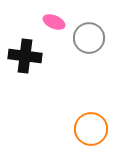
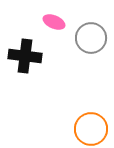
gray circle: moved 2 px right
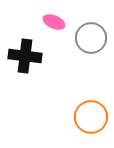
orange circle: moved 12 px up
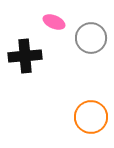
black cross: rotated 12 degrees counterclockwise
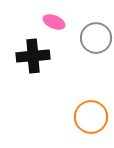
gray circle: moved 5 px right
black cross: moved 8 px right
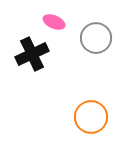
black cross: moved 1 px left, 2 px up; rotated 20 degrees counterclockwise
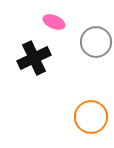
gray circle: moved 4 px down
black cross: moved 2 px right, 4 px down
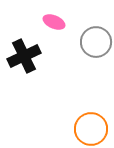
black cross: moved 10 px left, 2 px up
orange circle: moved 12 px down
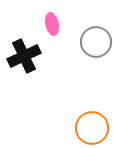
pink ellipse: moved 2 px left, 2 px down; rotated 55 degrees clockwise
orange circle: moved 1 px right, 1 px up
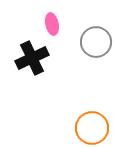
black cross: moved 8 px right, 2 px down
